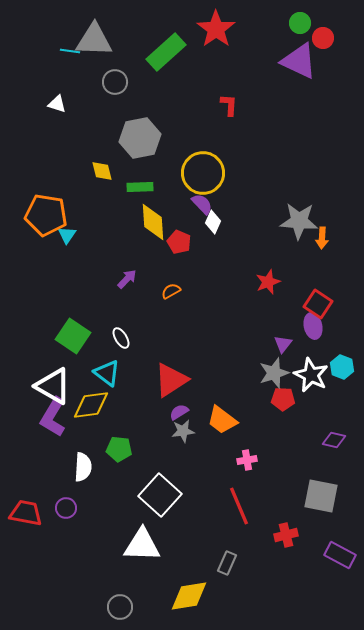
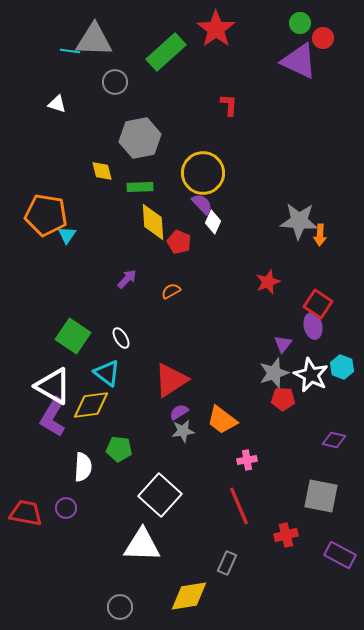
orange arrow at (322, 238): moved 2 px left, 3 px up
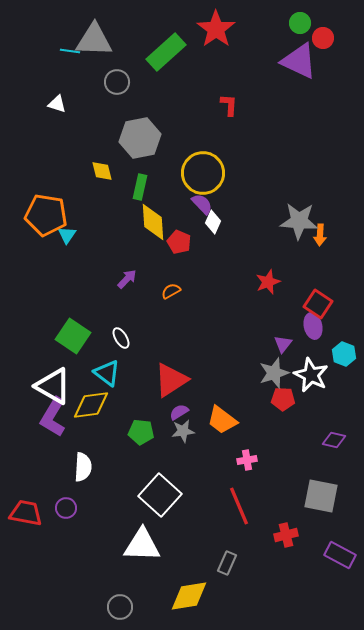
gray circle at (115, 82): moved 2 px right
green rectangle at (140, 187): rotated 75 degrees counterclockwise
cyan hexagon at (342, 367): moved 2 px right, 13 px up
green pentagon at (119, 449): moved 22 px right, 17 px up
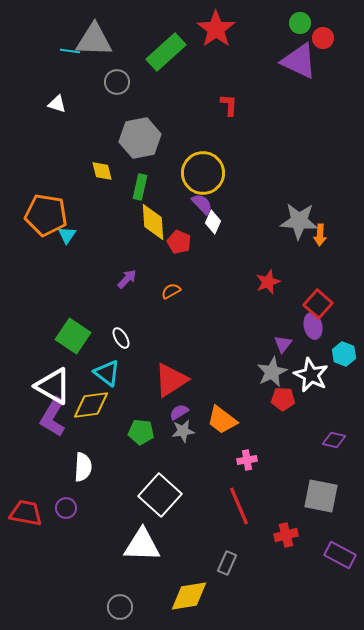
red square at (318, 304): rotated 8 degrees clockwise
gray star at (274, 373): moved 2 px left, 1 px up; rotated 8 degrees counterclockwise
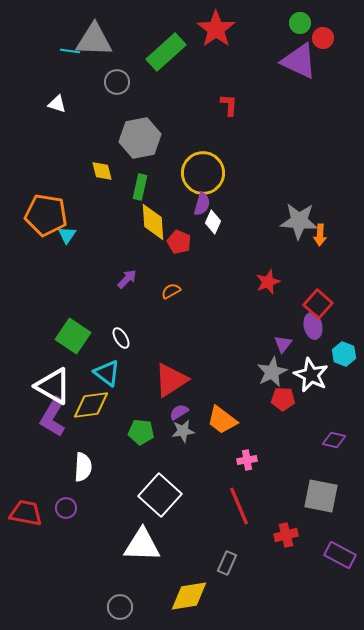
purple semicircle at (202, 204): rotated 60 degrees clockwise
